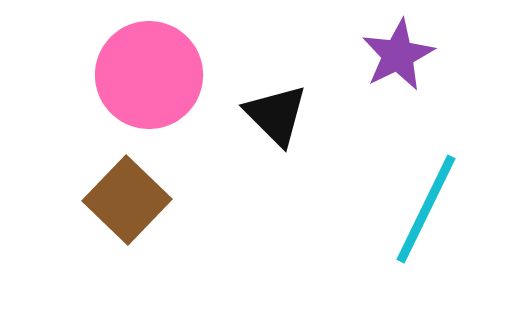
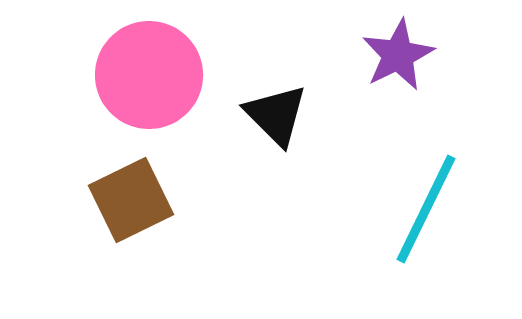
brown square: moved 4 px right; rotated 20 degrees clockwise
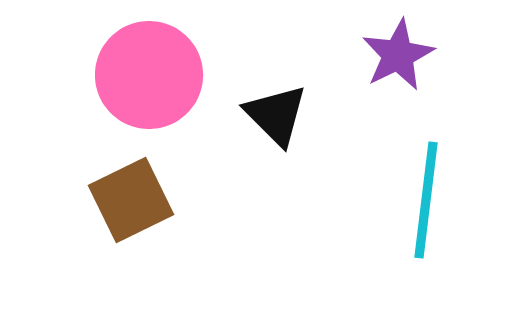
cyan line: moved 9 px up; rotated 19 degrees counterclockwise
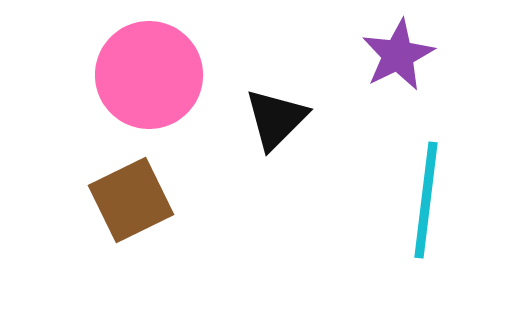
black triangle: moved 4 px down; rotated 30 degrees clockwise
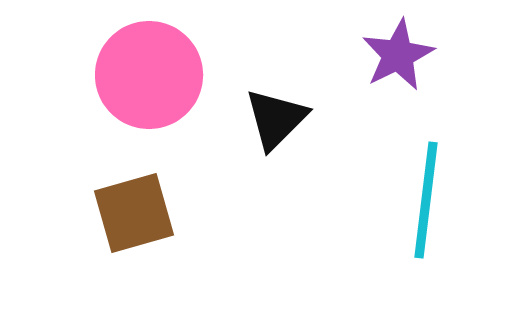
brown square: moved 3 px right, 13 px down; rotated 10 degrees clockwise
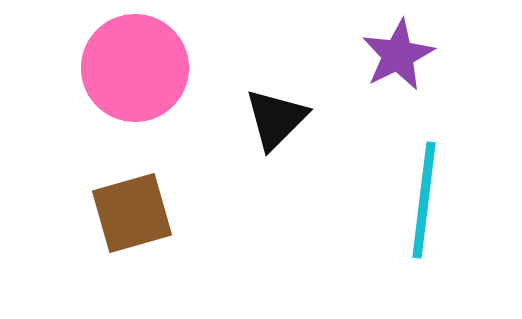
pink circle: moved 14 px left, 7 px up
cyan line: moved 2 px left
brown square: moved 2 px left
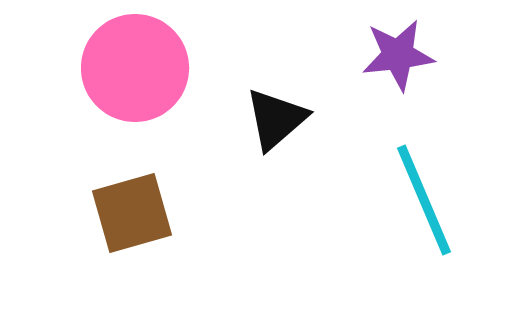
purple star: rotated 20 degrees clockwise
black triangle: rotated 4 degrees clockwise
cyan line: rotated 30 degrees counterclockwise
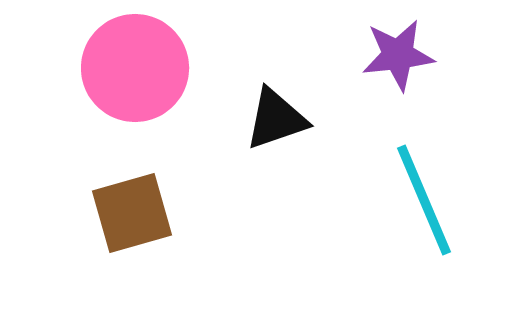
black triangle: rotated 22 degrees clockwise
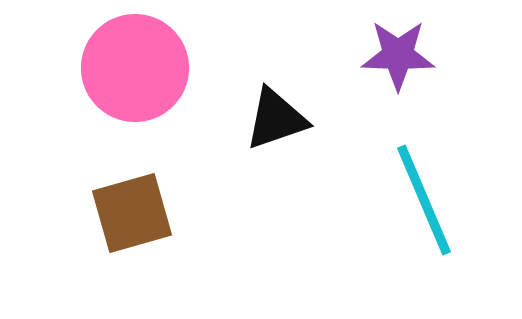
purple star: rotated 8 degrees clockwise
